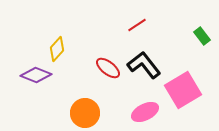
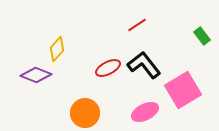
red ellipse: rotated 65 degrees counterclockwise
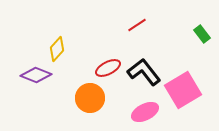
green rectangle: moved 2 px up
black L-shape: moved 7 px down
orange circle: moved 5 px right, 15 px up
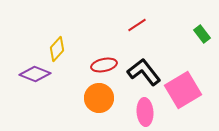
red ellipse: moved 4 px left, 3 px up; rotated 15 degrees clockwise
purple diamond: moved 1 px left, 1 px up
orange circle: moved 9 px right
pink ellipse: rotated 68 degrees counterclockwise
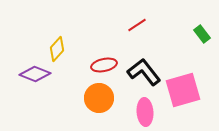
pink square: rotated 15 degrees clockwise
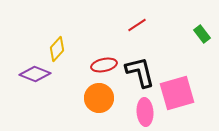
black L-shape: moved 4 px left; rotated 24 degrees clockwise
pink square: moved 6 px left, 3 px down
